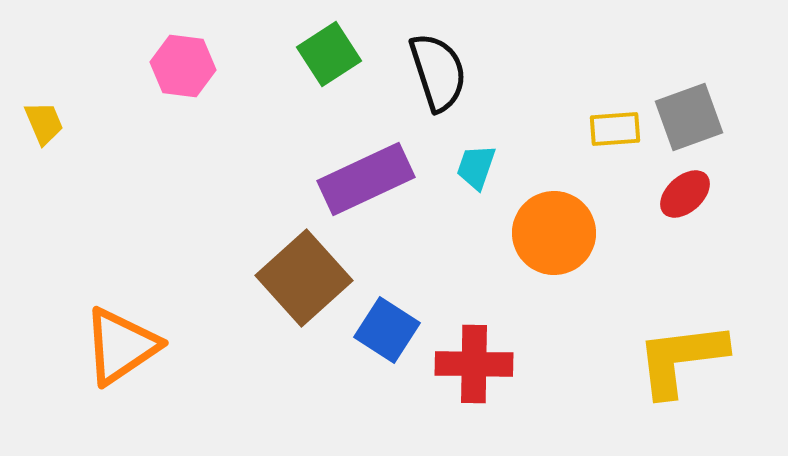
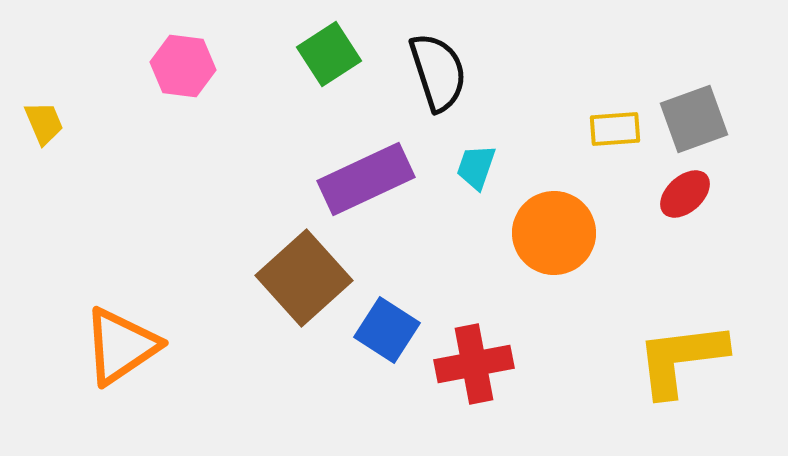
gray square: moved 5 px right, 2 px down
red cross: rotated 12 degrees counterclockwise
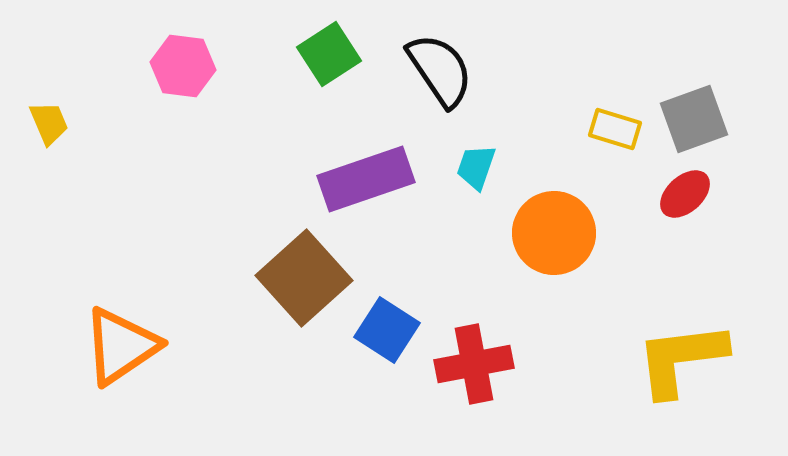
black semicircle: moved 2 px right, 2 px up; rotated 16 degrees counterclockwise
yellow trapezoid: moved 5 px right
yellow rectangle: rotated 21 degrees clockwise
purple rectangle: rotated 6 degrees clockwise
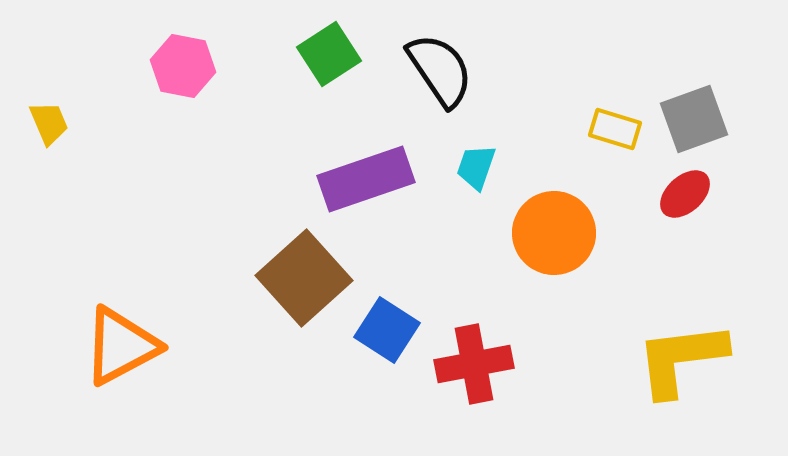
pink hexagon: rotated 4 degrees clockwise
orange triangle: rotated 6 degrees clockwise
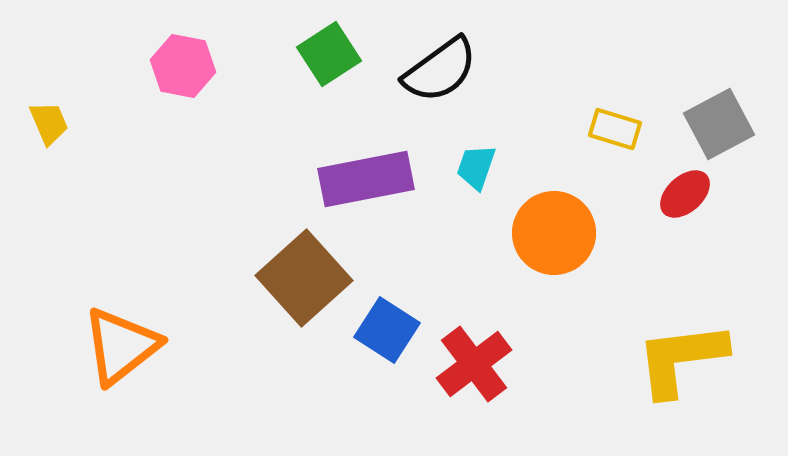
black semicircle: rotated 88 degrees clockwise
gray square: moved 25 px right, 5 px down; rotated 8 degrees counterclockwise
purple rectangle: rotated 8 degrees clockwise
orange triangle: rotated 10 degrees counterclockwise
red cross: rotated 26 degrees counterclockwise
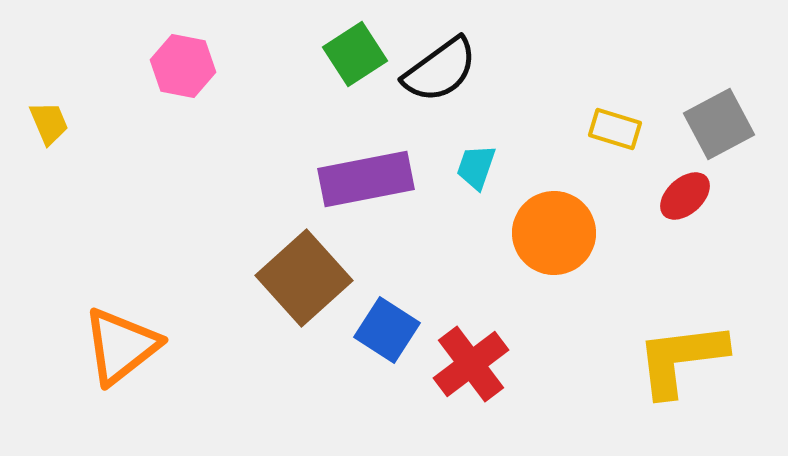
green square: moved 26 px right
red ellipse: moved 2 px down
red cross: moved 3 px left
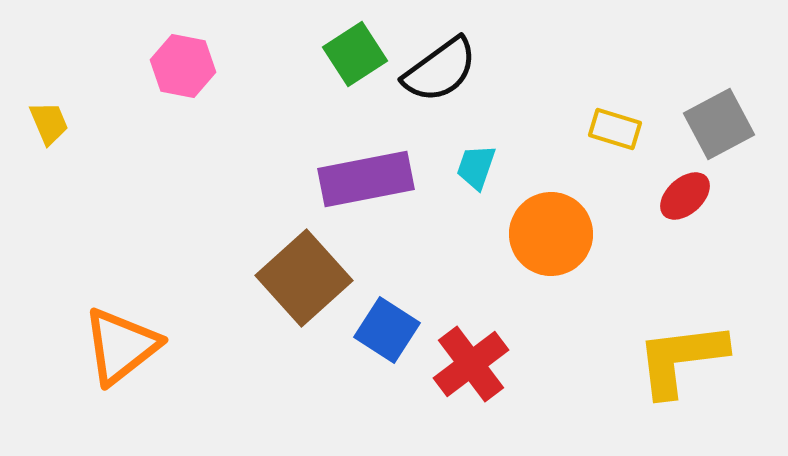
orange circle: moved 3 px left, 1 px down
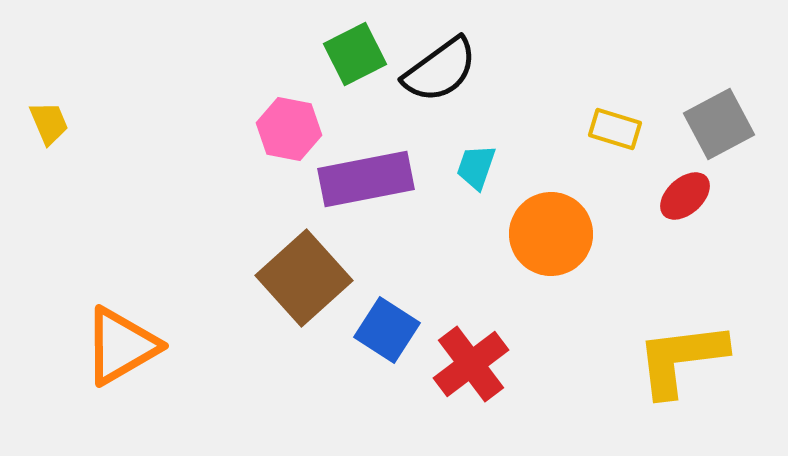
green square: rotated 6 degrees clockwise
pink hexagon: moved 106 px right, 63 px down
orange triangle: rotated 8 degrees clockwise
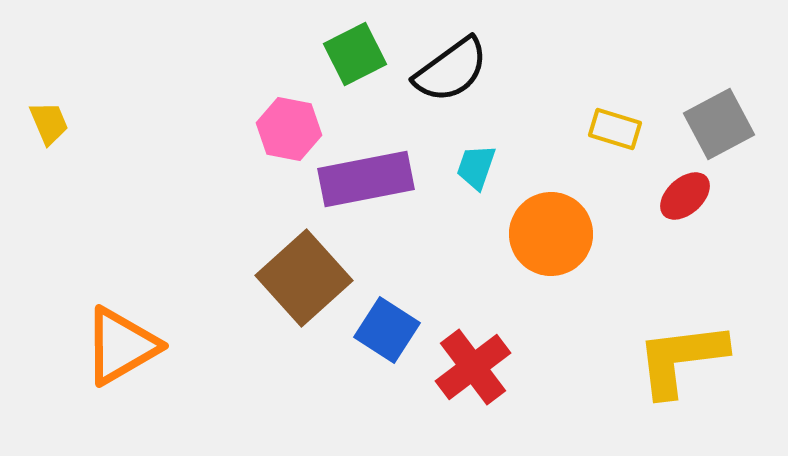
black semicircle: moved 11 px right
red cross: moved 2 px right, 3 px down
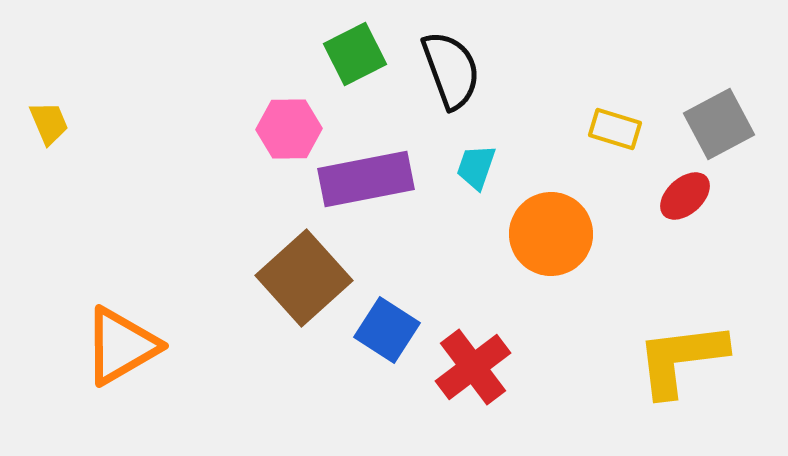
black semicircle: rotated 74 degrees counterclockwise
pink hexagon: rotated 12 degrees counterclockwise
